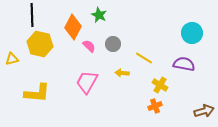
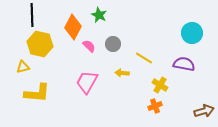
yellow triangle: moved 11 px right, 8 px down
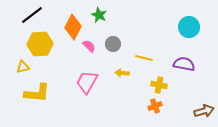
black line: rotated 55 degrees clockwise
cyan circle: moved 3 px left, 6 px up
yellow hexagon: rotated 15 degrees counterclockwise
yellow line: rotated 18 degrees counterclockwise
yellow cross: moved 1 px left; rotated 21 degrees counterclockwise
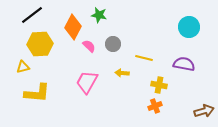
green star: rotated 14 degrees counterclockwise
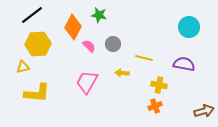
yellow hexagon: moved 2 px left
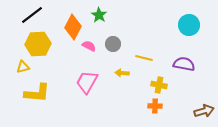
green star: rotated 21 degrees clockwise
cyan circle: moved 2 px up
pink semicircle: rotated 16 degrees counterclockwise
orange cross: rotated 24 degrees clockwise
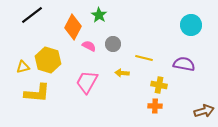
cyan circle: moved 2 px right
yellow hexagon: moved 10 px right, 16 px down; rotated 20 degrees clockwise
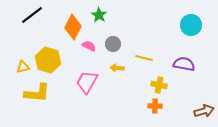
yellow arrow: moved 5 px left, 5 px up
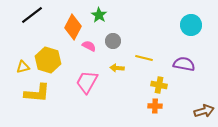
gray circle: moved 3 px up
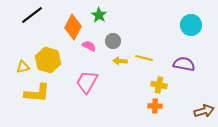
yellow arrow: moved 3 px right, 7 px up
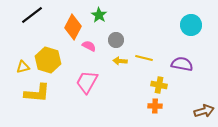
gray circle: moved 3 px right, 1 px up
purple semicircle: moved 2 px left
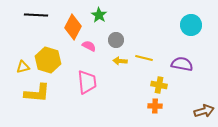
black line: moved 4 px right; rotated 40 degrees clockwise
pink trapezoid: rotated 145 degrees clockwise
